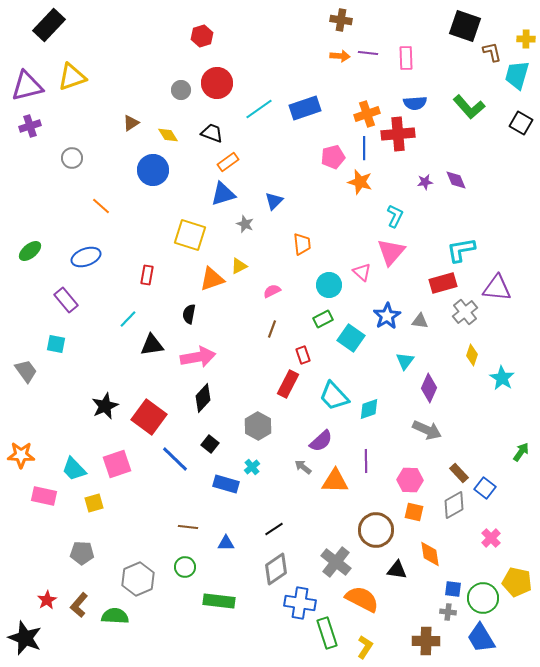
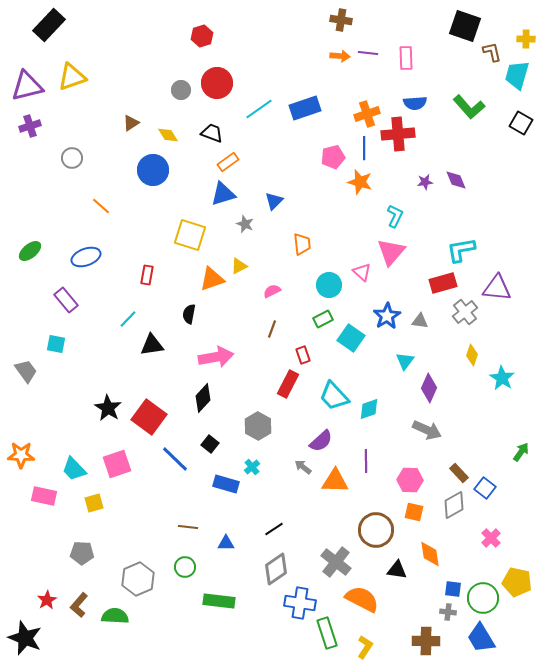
pink arrow at (198, 357): moved 18 px right
black star at (105, 406): moved 3 px right, 2 px down; rotated 16 degrees counterclockwise
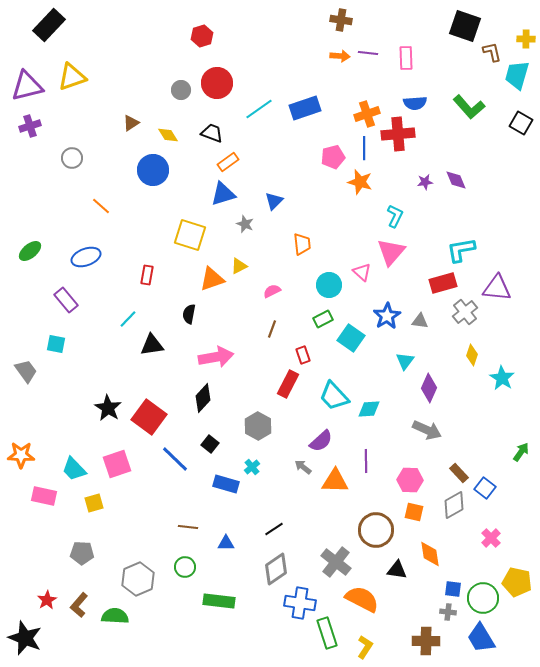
cyan diamond at (369, 409): rotated 15 degrees clockwise
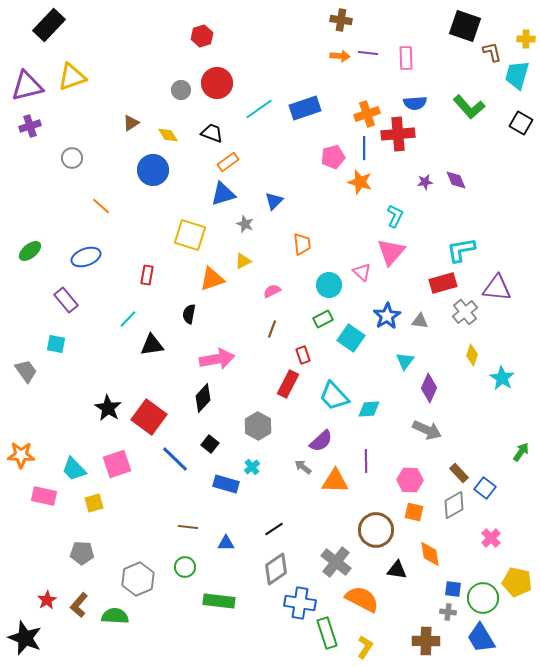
yellow triangle at (239, 266): moved 4 px right, 5 px up
pink arrow at (216, 357): moved 1 px right, 2 px down
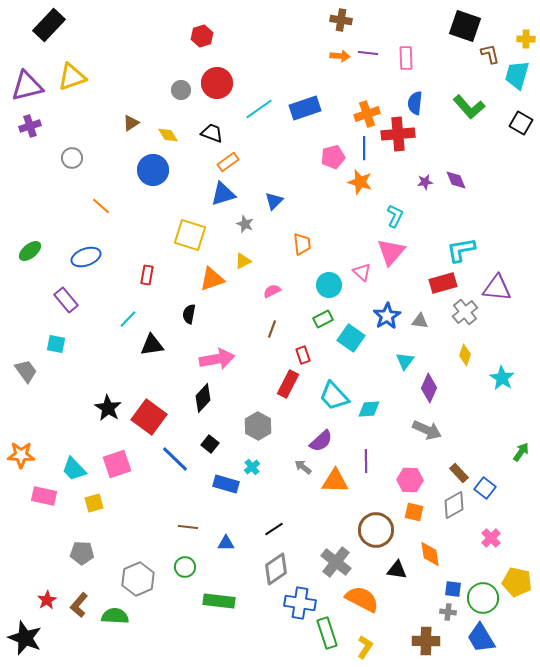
brown L-shape at (492, 52): moved 2 px left, 2 px down
blue semicircle at (415, 103): rotated 100 degrees clockwise
yellow diamond at (472, 355): moved 7 px left
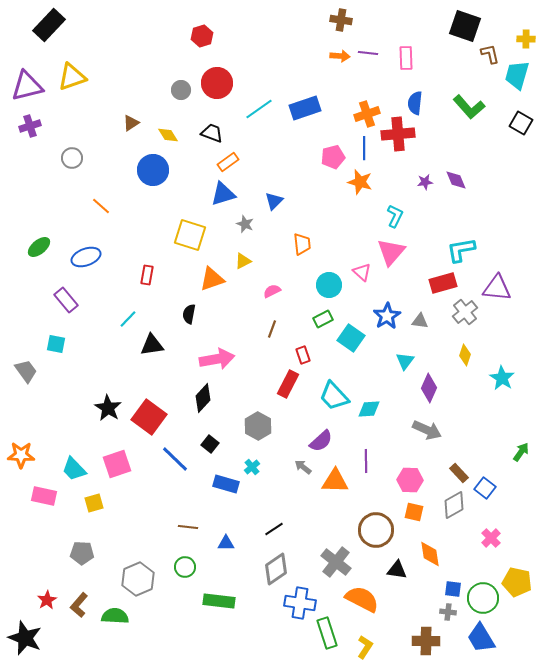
green ellipse at (30, 251): moved 9 px right, 4 px up
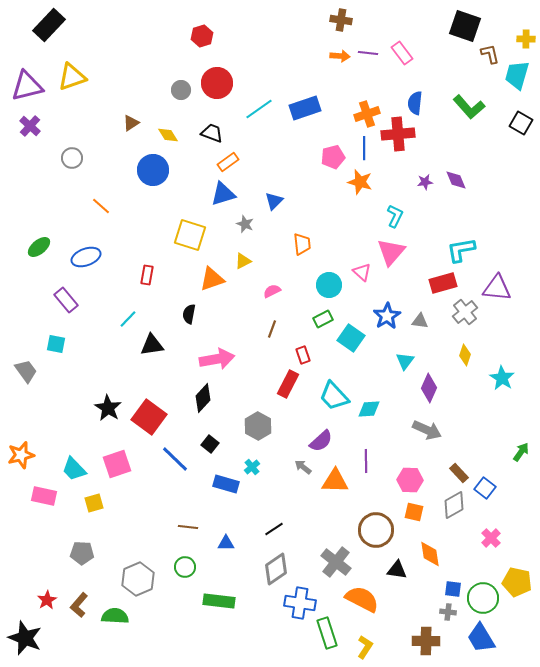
pink rectangle at (406, 58): moved 4 px left, 5 px up; rotated 35 degrees counterclockwise
purple cross at (30, 126): rotated 30 degrees counterclockwise
orange star at (21, 455): rotated 16 degrees counterclockwise
